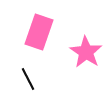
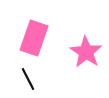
pink rectangle: moved 5 px left, 6 px down
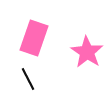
pink star: moved 1 px right
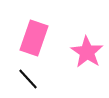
black line: rotated 15 degrees counterclockwise
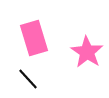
pink rectangle: rotated 36 degrees counterclockwise
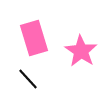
pink star: moved 6 px left, 1 px up
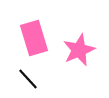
pink star: moved 2 px left, 1 px up; rotated 16 degrees clockwise
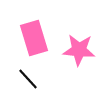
pink star: rotated 28 degrees clockwise
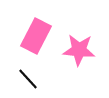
pink rectangle: moved 2 px right, 2 px up; rotated 44 degrees clockwise
